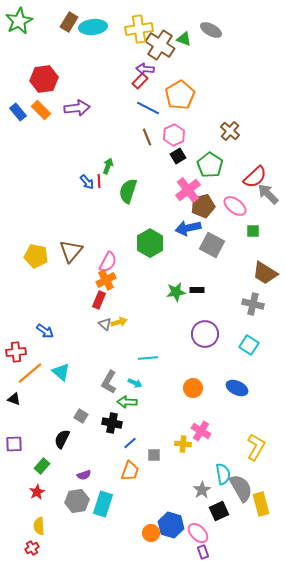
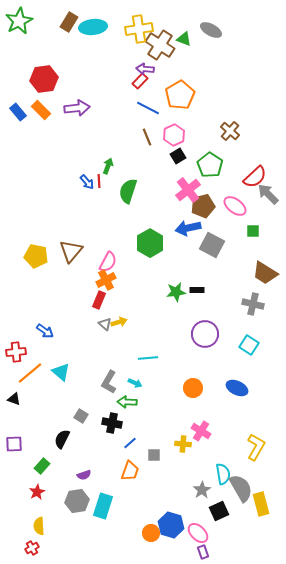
cyan rectangle at (103, 504): moved 2 px down
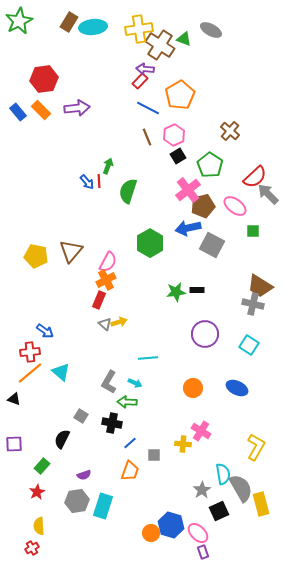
brown trapezoid at (265, 273): moved 5 px left, 13 px down
red cross at (16, 352): moved 14 px right
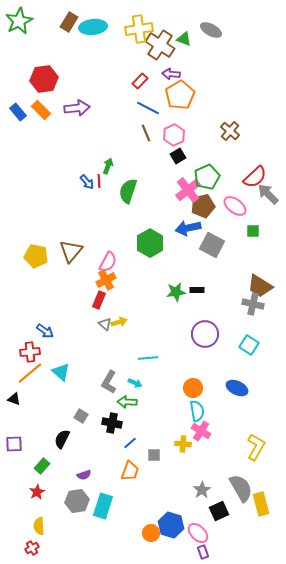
purple arrow at (145, 69): moved 26 px right, 5 px down
brown line at (147, 137): moved 1 px left, 4 px up
green pentagon at (210, 165): moved 3 px left, 12 px down; rotated 15 degrees clockwise
cyan semicircle at (223, 474): moved 26 px left, 63 px up
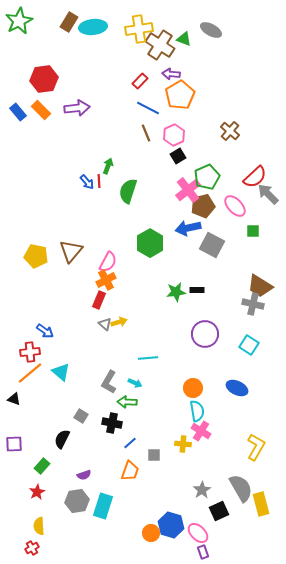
pink ellipse at (235, 206): rotated 10 degrees clockwise
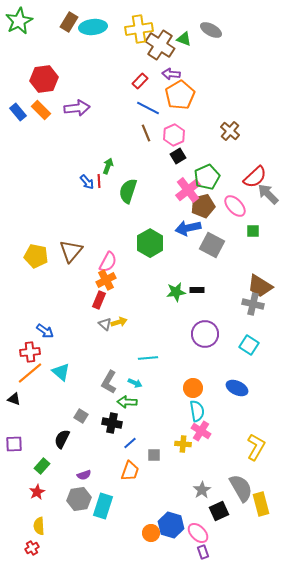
gray hexagon at (77, 501): moved 2 px right, 2 px up
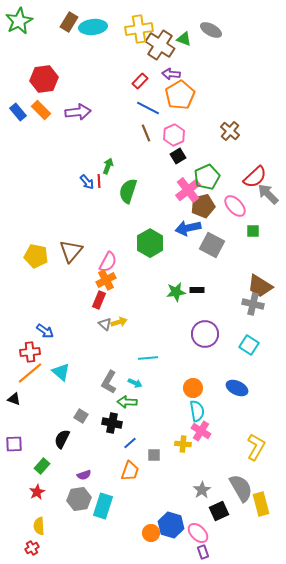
purple arrow at (77, 108): moved 1 px right, 4 px down
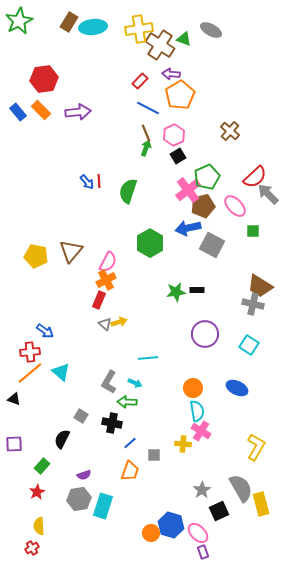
green arrow at (108, 166): moved 38 px right, 18 px up
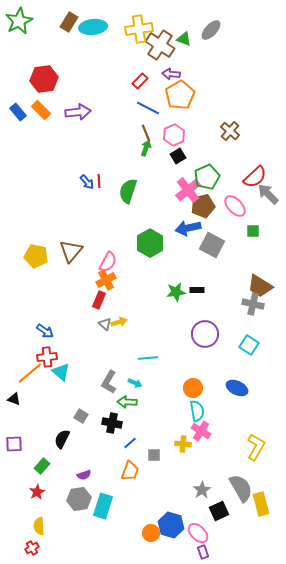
gray ellipse at (211, 30): rotated 75 degrees counterclockwise
red cross at (30, 352): moved 17 px right, 5 px down
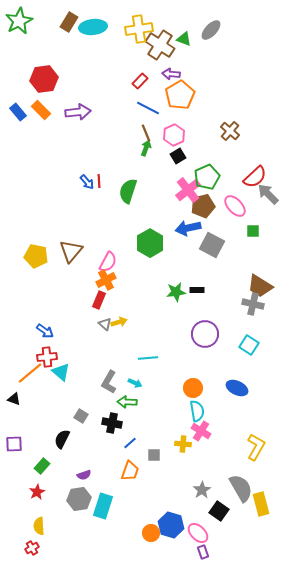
black square at (219, 511): rotated 30 degrees counterclockwise
